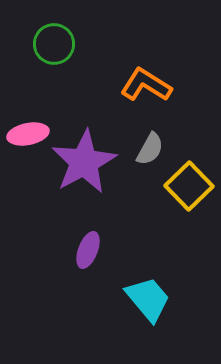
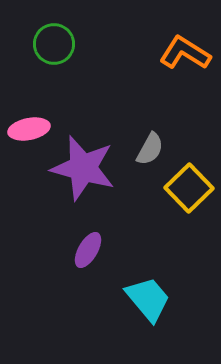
orange L-shape: moved 39 px right, 32 px up
pink ellipse: moved 1 px right, 5 px up
purple star: moved 1 px left, 6 px down; rotated 28 degrees counterclockwise
yellow square: moved 2 px down
purple ellipse: rotated 9 degrees clockwise
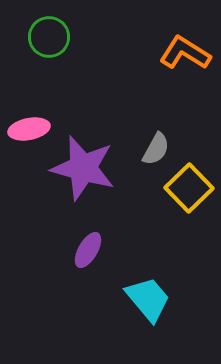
green circle: moved 5 px left, 7 px up
gray semicircle: moved 6 px right
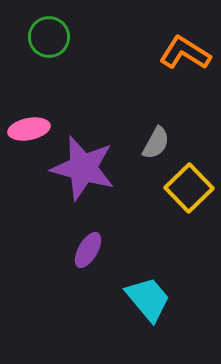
gray semicircle: moved 6 px up
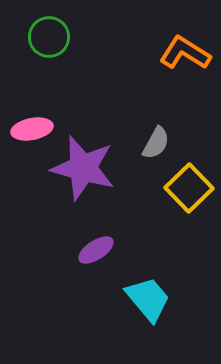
pink ellipse: moved 3 px right
purple ellipse: moved 8 px right; rotated 27 degrees clockwise
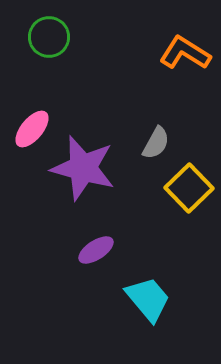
pink ellipse: rotated 39 degrees counterclockwise
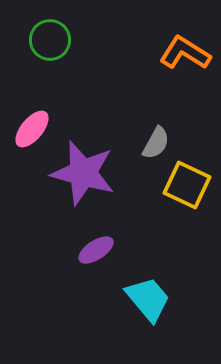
green circle: moved 1 px right, 3 px down
purple star: moved 5 px down
yellow square: moved 2 px left, 3 px up; rotated 21 degrees counterclockwise
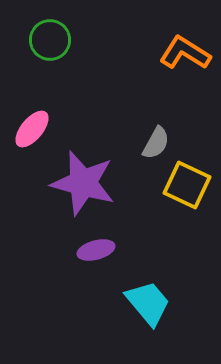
purple star: moved 10 px down
purple ellipse: rotated 18 degrees clockwise
cyan trapezoid: moved 4 px down
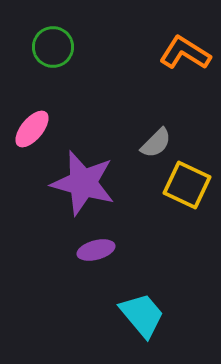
green circle: moved 3 px right, 7 px down
gray semicircle: rotated 16 degrees clockwise
cyan trapezoid: moved 6 px left, 12 px down
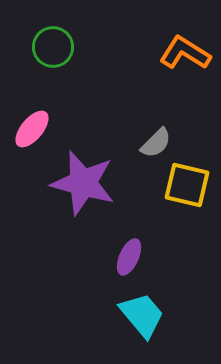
yellow square: rotated 12 degrees counterclockwise
purple ellipse: moved 33 px right, 7 px down; rotated 51 degrees counterclockwise
